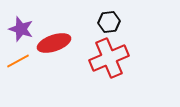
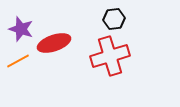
black hexagon: moved 5 px right, 3 px up
red cross: moved 1 px right, 2 px up; rotated 6 degrees clockwise
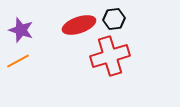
purple star: moved 1 px down
red ellipse: moved 25 px right, 18 px up
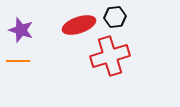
black hexagon: moved 1 px right, 2 px up
orange line: rotated 30 degrees clockwise
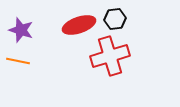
black hexagon: moved 2 px down
orange line: rotated 10 degrees clockwise
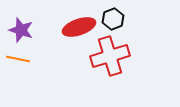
black hexagon: moved 2 px left; rotated 15 degrees counterclockwise
red ellipse: moved 2 px down
orange line: moved 2 px up
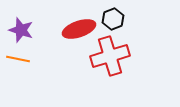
red ellipse: moved 2 px down
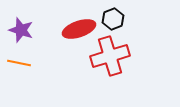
orange line: moved 1 px right, 4 px down
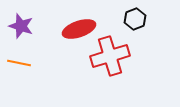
black hexagon: moved 22 px right
purple star: moved 4 px up
